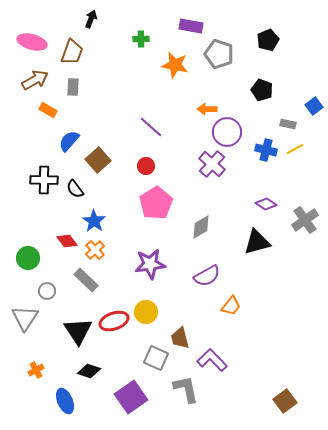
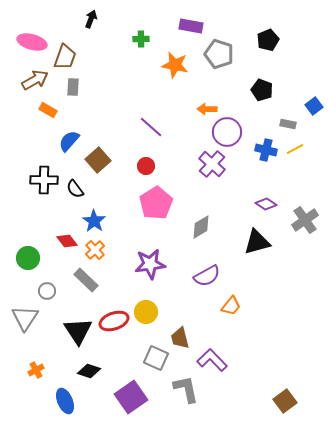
brown trapezoid at (72, 52): moved 7 px left, 5 px down
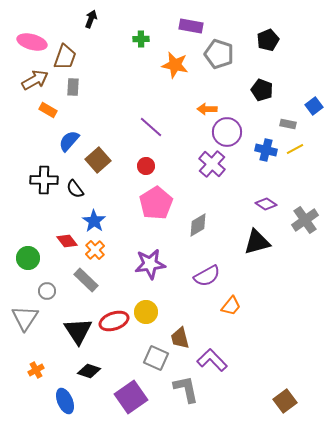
gray diamond at (201, 227): moved 3 px left, 2 px up
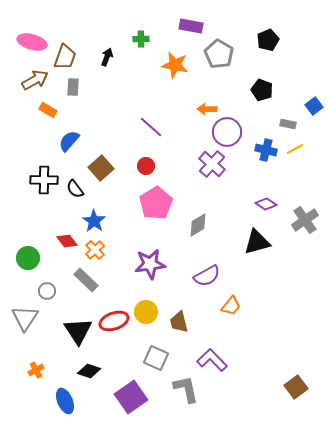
black arrow at (91, 19): moved 16 px right, 38 px down
gray pentagon at (219, 54): rotated 12 degrees clockwise
brown square at (98, 160): moved 3 px right, 8 px down
brown trapezoid at (180, 338): moved 1 px left, 16 px up
brown square at (285, 401): moved 11 px right, 14 px up
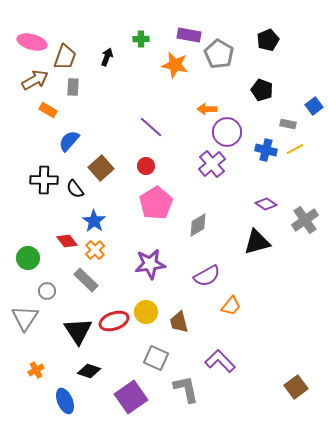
purple rectangle at (191, 26): moved 2 px left, 9 px down
purple cross at (212, 164): rotated 8 degrees clockwise
purple L-shape at (212, 360): moved 8 px right, 1 px down
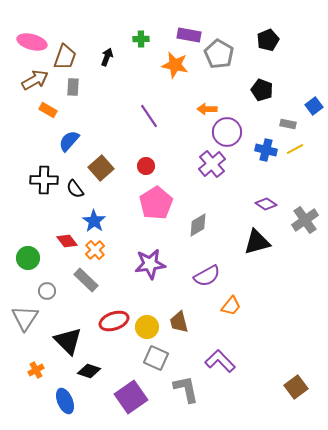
purple line at (151, 127): moved 2 px left, 11 px up; rotated 15 degrees clockwise
yellow circle at (146, 312): moved 1 px right, 15 px down
black triangle at (78, 331): moved 10 px left, 10 px down; rotated 12 degrees counterclockwise
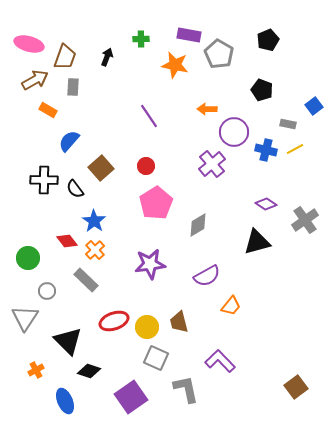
pink ellipse at (32, 42): moved 3 px left, 2 px down
purple circle at (227, 132): moved 7 px right
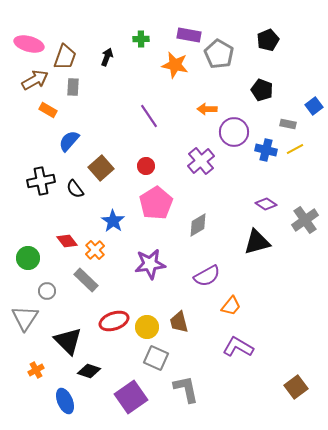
purple cross at (212, 164): moved 11 px left, 3 px up
black cross at (44, 180): moved 3 px left, 1 px down; rotated 12 degrees counterclockwise
blue star at (94, 221): moved 19 px right
purple L-shape at (220, 361): moved 18 px right, 14 px up; rotated 16 degrees counterclockwise
